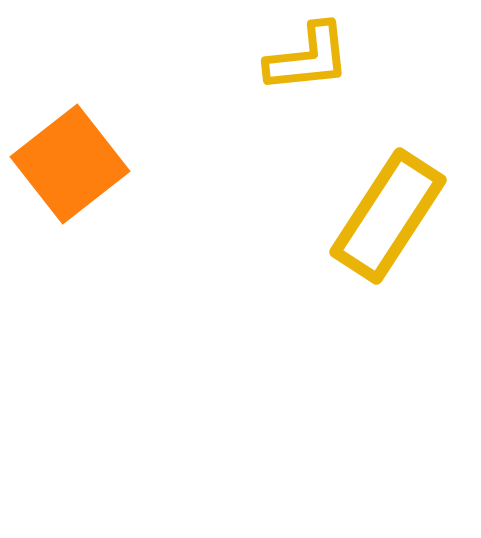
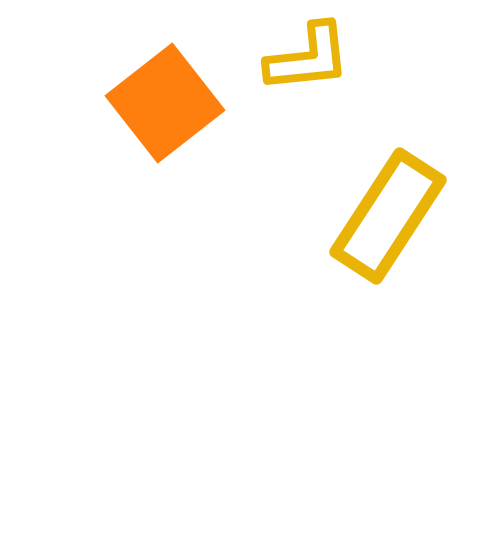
orange square: moved 95 px right, 61 px up
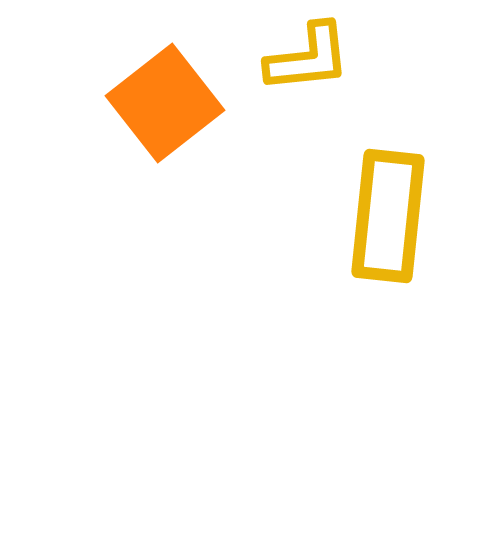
yellow rectangle: rotated 27 degrees counterclockwise
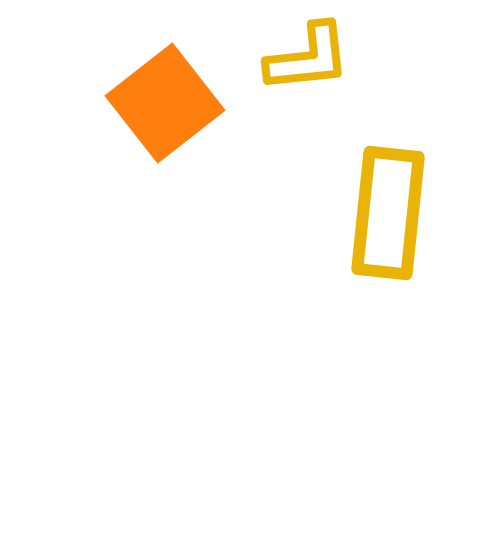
yellow rectangle: moved 3 px up
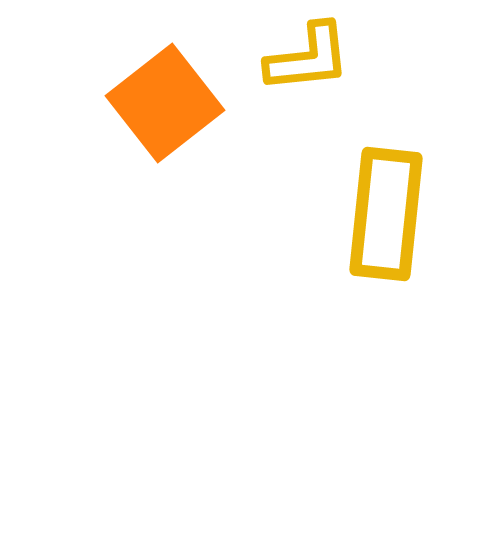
yellow rectangle: moved 2 px left, 1 px down
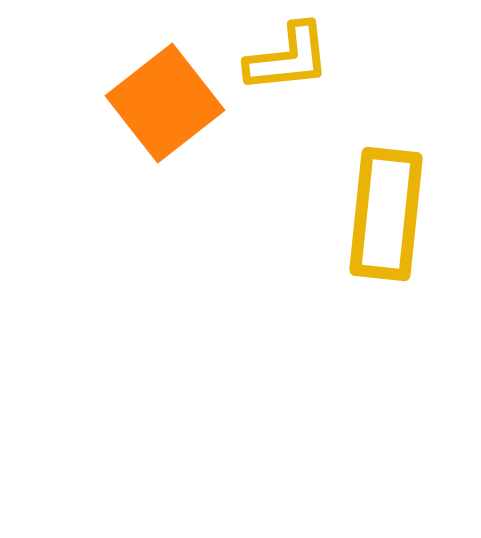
yellow L-shape: moved 20 px left
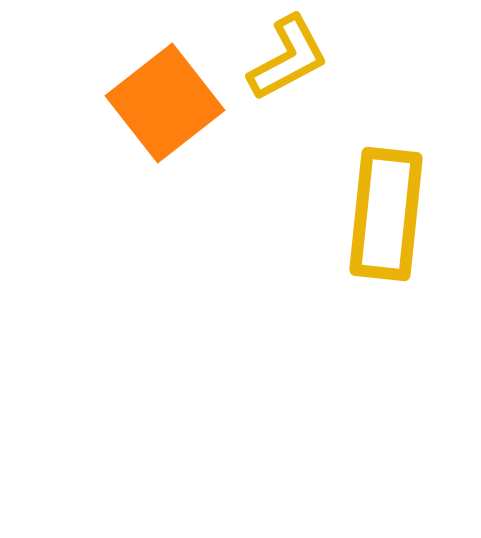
yellow L-shape: rotated 22 degrees counterclockwise
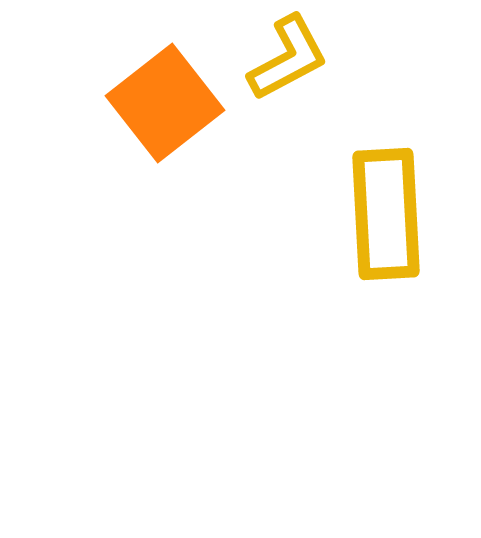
yellow rectangle: rotated 9 degrees counterclockwise
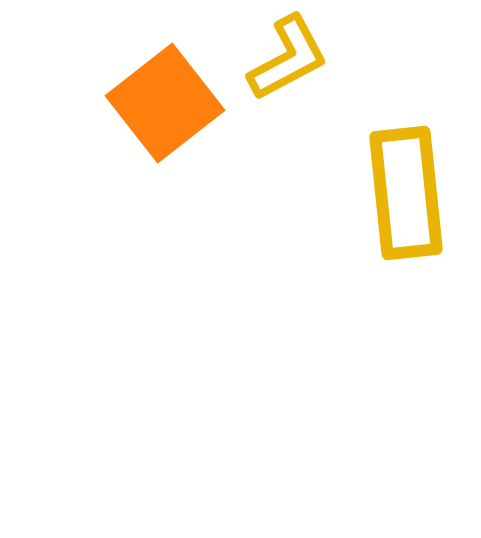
yellow rectangle: moved 20 px right, 21 px up; rotated 3 degrees counterclockwise
